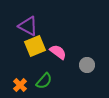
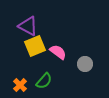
gray circle: moved 2 px left, 1 px up
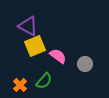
pink semicircle: moved 4 px down
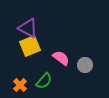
purple triangle: moved 2 px down
yellow square: moved 5 px left
pink semicircle: moved 3 px right, 2 px down
gray circle: moved 1 px down
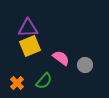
purple triangle: rotated 30 degrees counterclockwise
orange cross: moved 3 px left, 2 px up
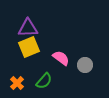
yellow square: moved 1 px left, 1 px down
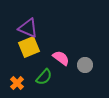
purple triangle: rotated 25 degrees clockwise
green semicircle: moved 4 px up
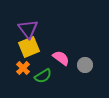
purple triangle: moved 1 px down; rotated 30 degrees clockwise
green semicircle: moved 1 px left, 1 px up; rotated 18 degrees clockwise
orange cross: moved 6 px right, 15 px up
